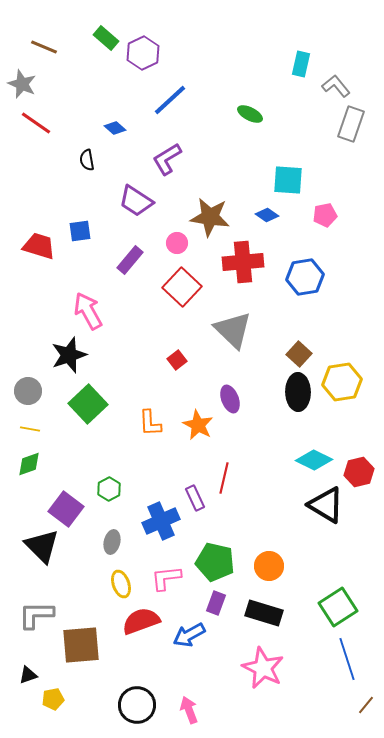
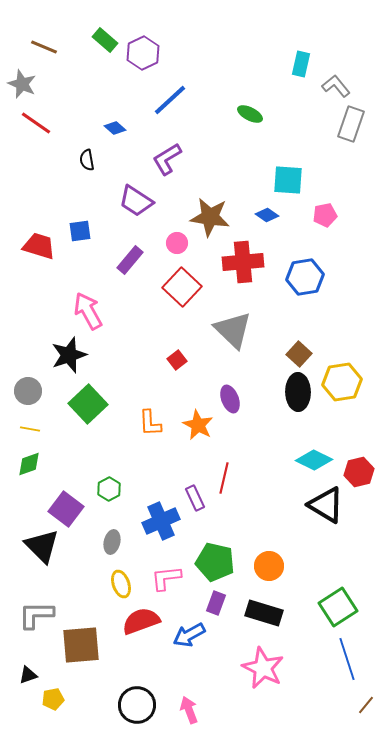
green rectangle at (106, 38): moved 1 px left, 2 px down
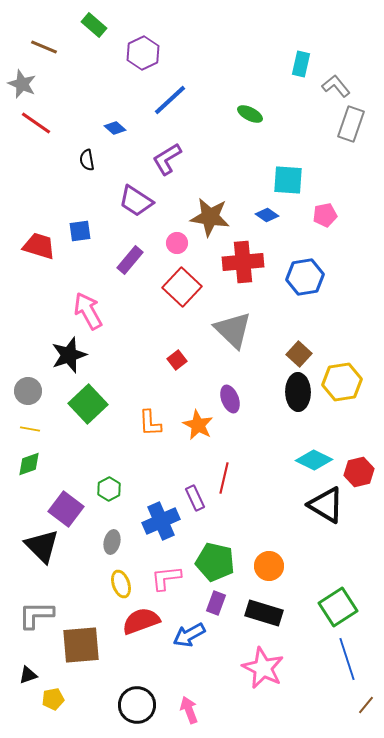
green rectangle at (105, 40): moved 11 px left, 15 px up
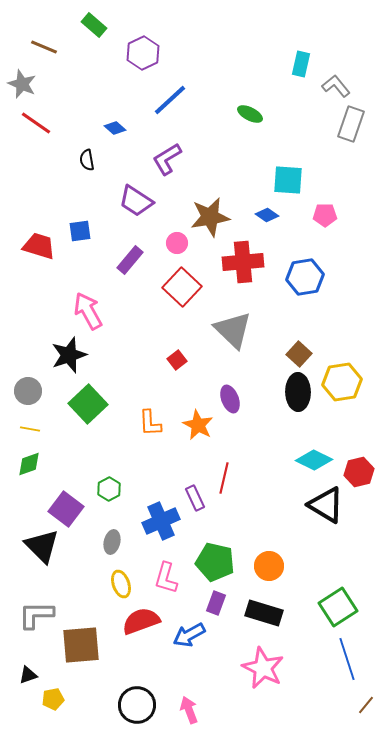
pink pentagon at (325, 215): rotated 10 degrees clockwise
brown star at (210, 217): rotated 18 degrees counterclockwise
pink L-shape at (166, 578): rotated 68 degrees counterclockwise
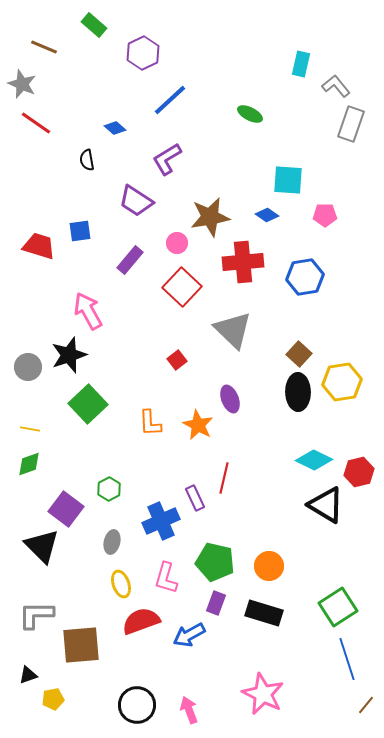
gray circle at (28, 391): moved 24 px up
pink star at (263, 668): moved 26 px down
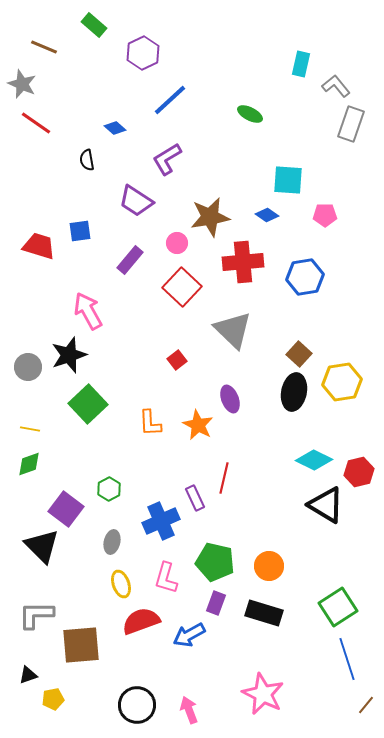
black ellipse at (298, 392): moved 4 px left; rotated 12 degrees clockwise
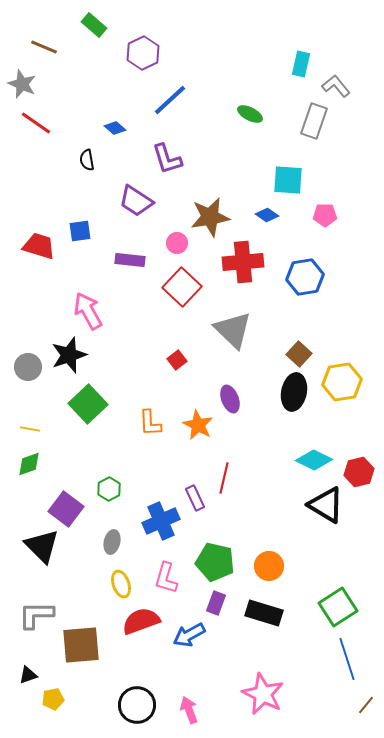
gray rectangle at (351, 124): moved 37 px left, 3 px up
purple L-shape at (167, 159): rotated 76 degrees counterclockwise
purple rectangle at (130, 260): rotated 56 degrees clockwise
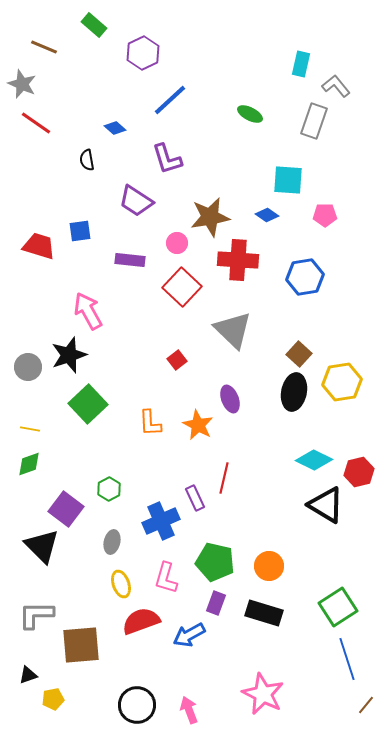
red cross at (243, 262): moved 5 px left, 2 px up; rotated 9 degrees clockwise
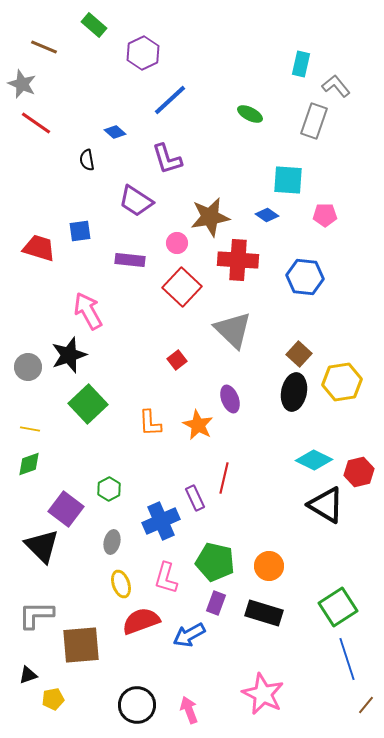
blue diamond at (115, 128): moved 4 px down
red trapezoid at (39, 246): moved 2 px down
blue hexagon at (305, 277): rotated 15 degrees clockwise
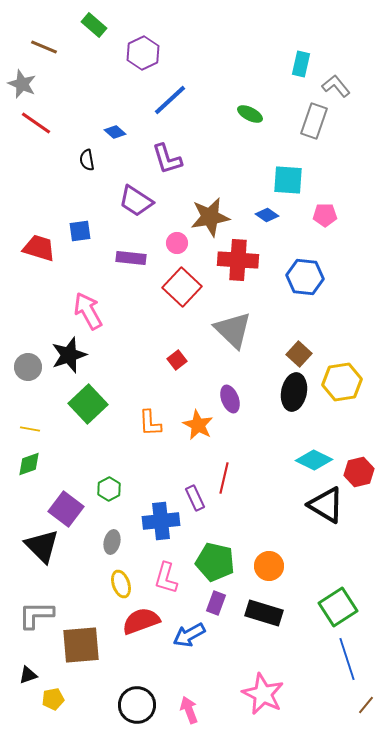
purple rectangle at (130, 260): moved 1 px right, 2 px up
blue cross at (161, 521): rotated 18 degrees clockwise
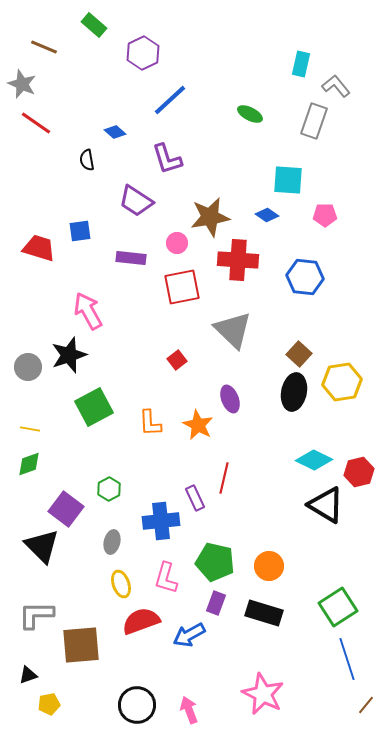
red square at (182, 287): rotated 36 degrees clockwise
green square at (88, 404): moved 6 px right, 3 px down; rotated 15 degrees clockwise
yellow pentagon at (53, 699): moved 4 px left, 5 px down
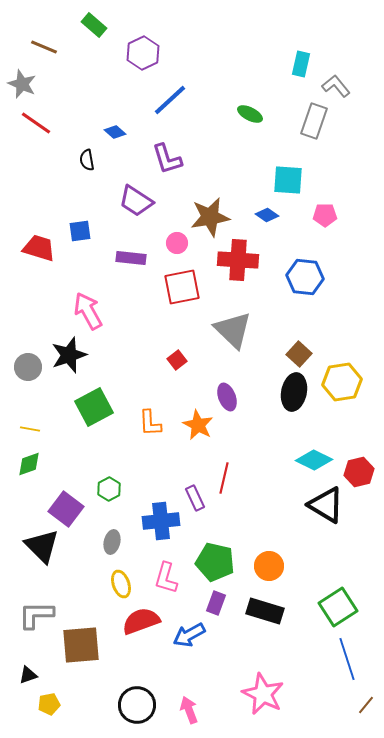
purple ellipse at (230, 399): moved 3 px left, 2 px up
black rectangle at (264, 613): moved 1 px right, 2 px up
